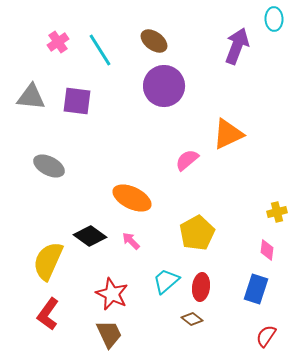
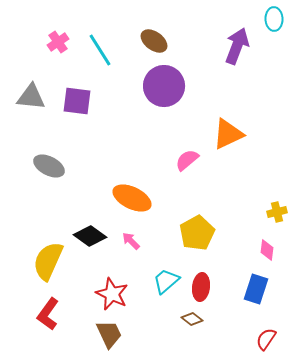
red semicircle: moved 3 px down
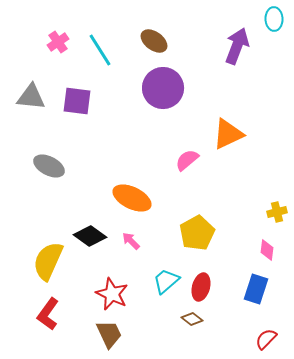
purple circle: moved 1 px left, 2 px down
red ellipse: rotated 8 degrees clockwise
red semicircle: rotated 10 degrees clockwise
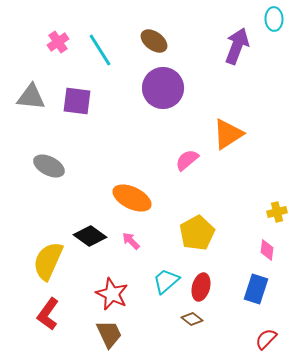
orange triangle: rotated 8 degrees counterclockwise
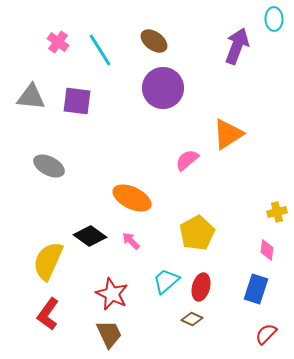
pink cross: rotated 20 degrees counterclockwise
brown diamond: rotated 15 degrees counterclockwise
red semicircle: moved 5 px up
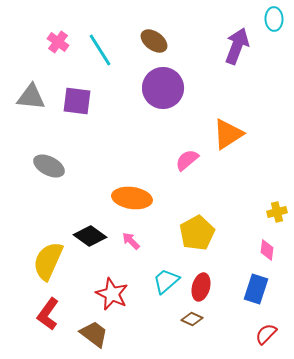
orange ellipse: rotated 18 degrees counterclockwise
brown trapezoid: moved 15 px left; rotated 28 degrees counterclockwise
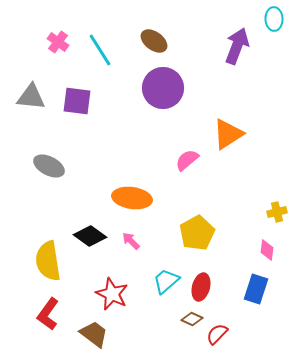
yellow semicircle: rotated 33 degrees counterclockwise
red semicircle: moved 49 px left
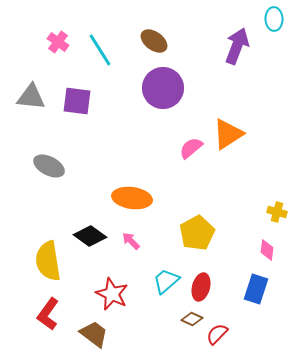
pink semicircle: moved 4 px right, 12 px up
yellow cross: rotated 30 degrees clockwise
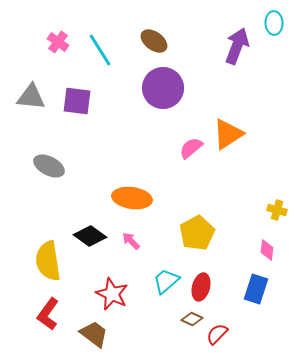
cyan ellipse: moved 4 px down
yellow cross: moved 2 px up
